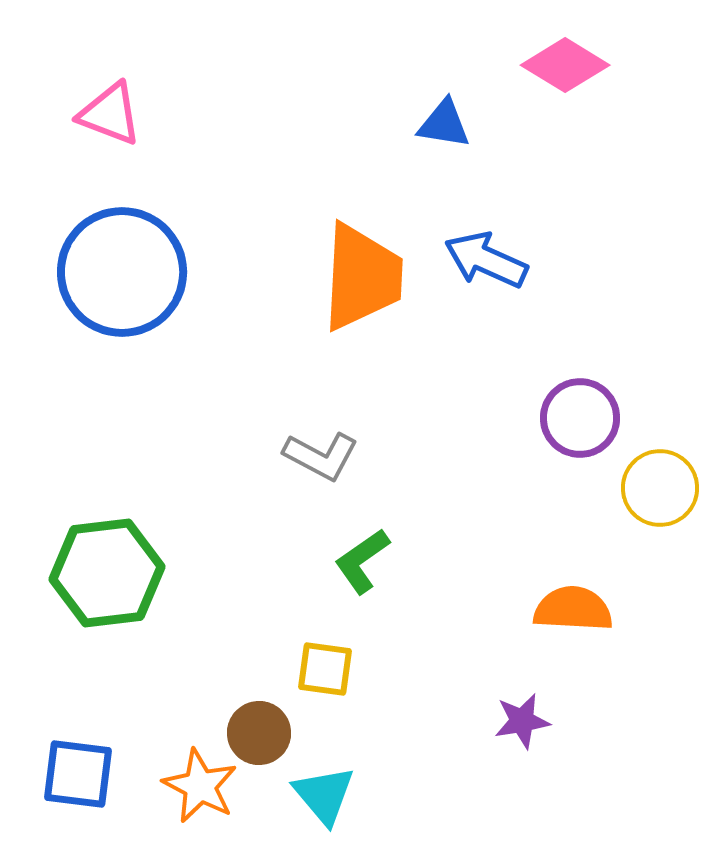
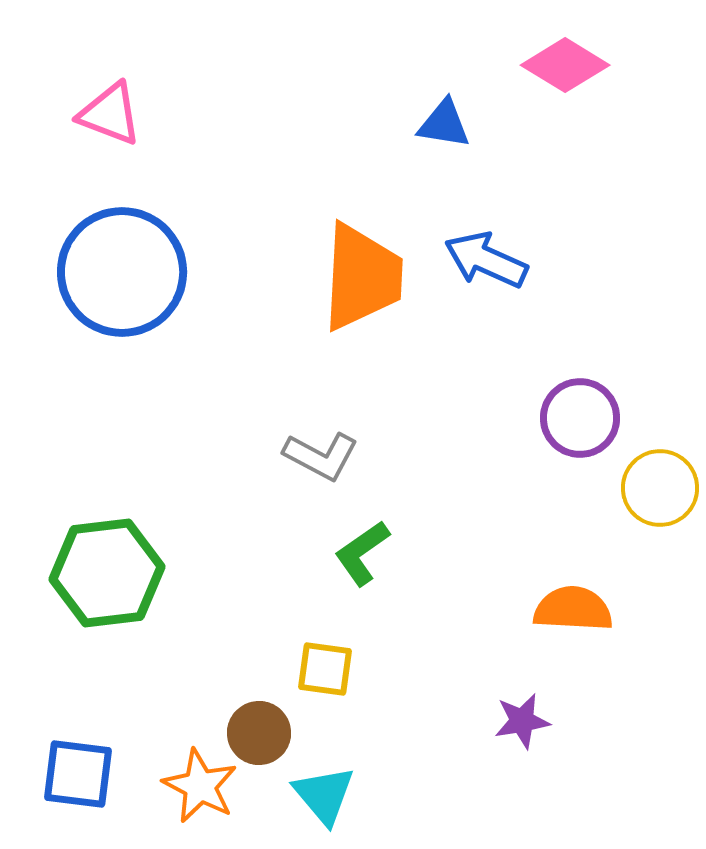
green L-shape: moved 8 px up
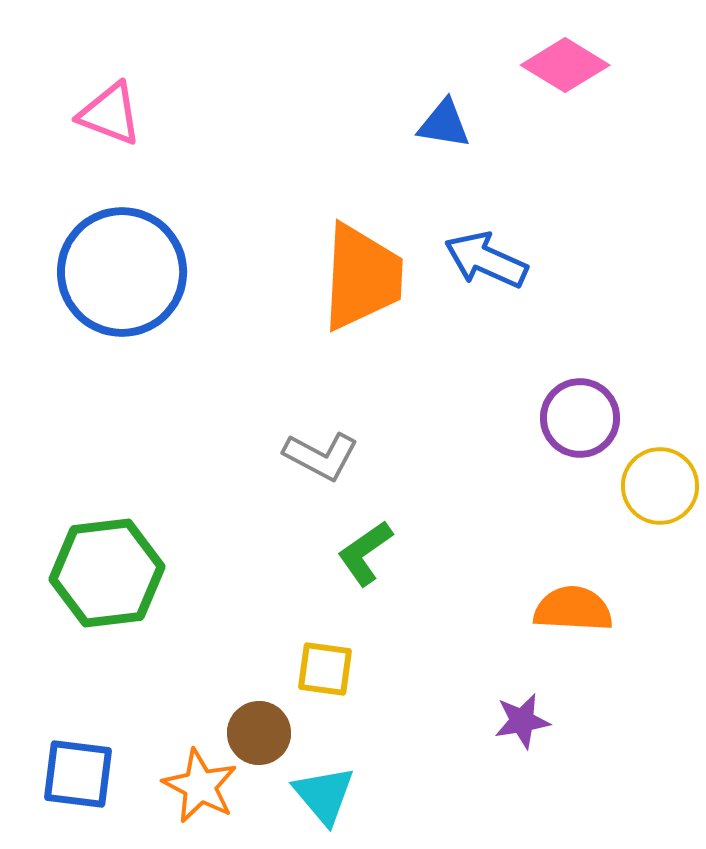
yellow circle: moved 2 px up
green L-shape: moved 3 px right
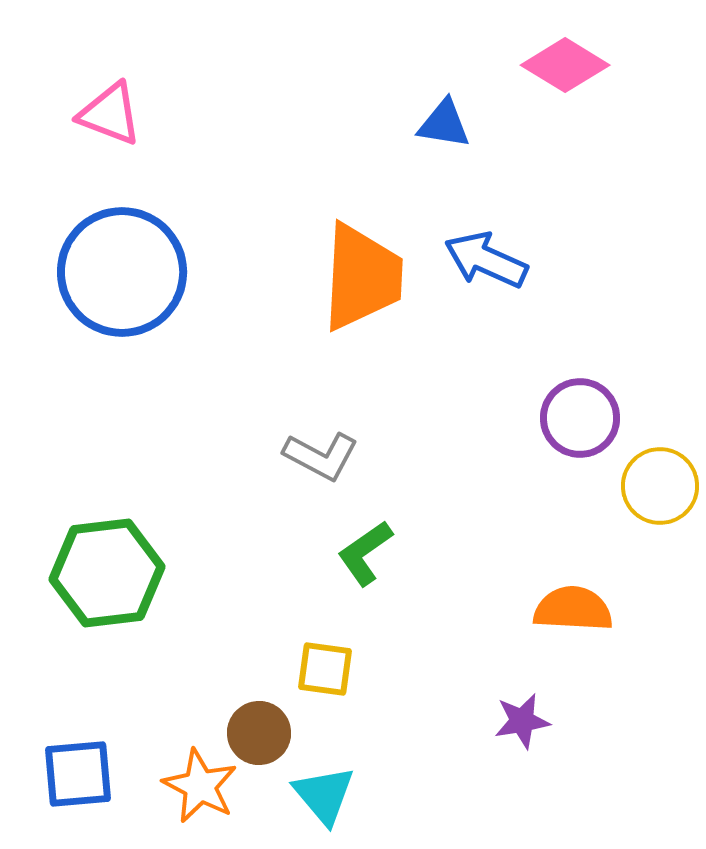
blue square: rotated 12 degrees counterclockwise
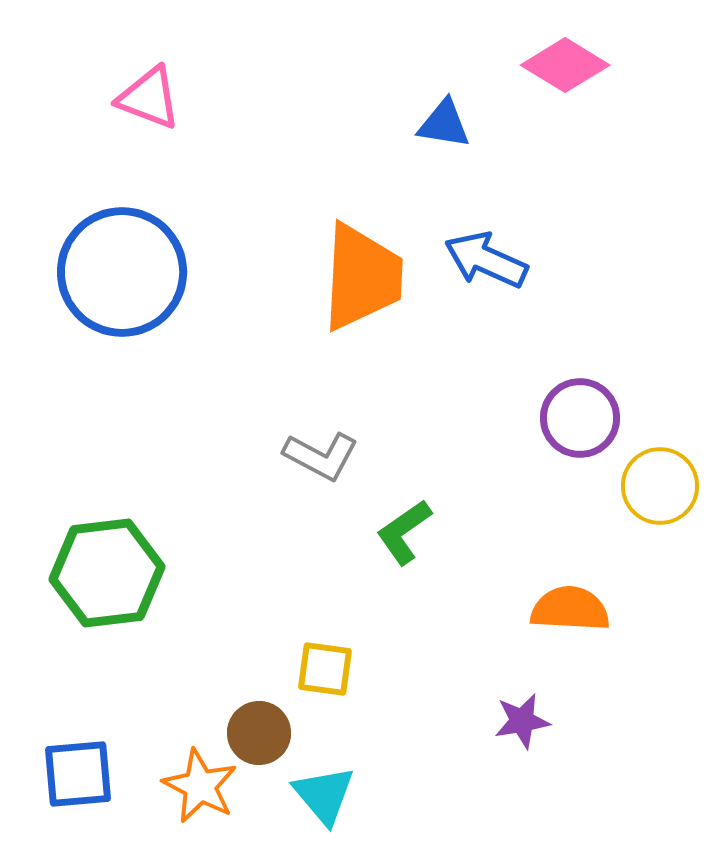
pink triangle: moved 39 px right, 16 px up
green L-shape: moved 39 px right, 21 px up
orange semicircle: moved 3 px left
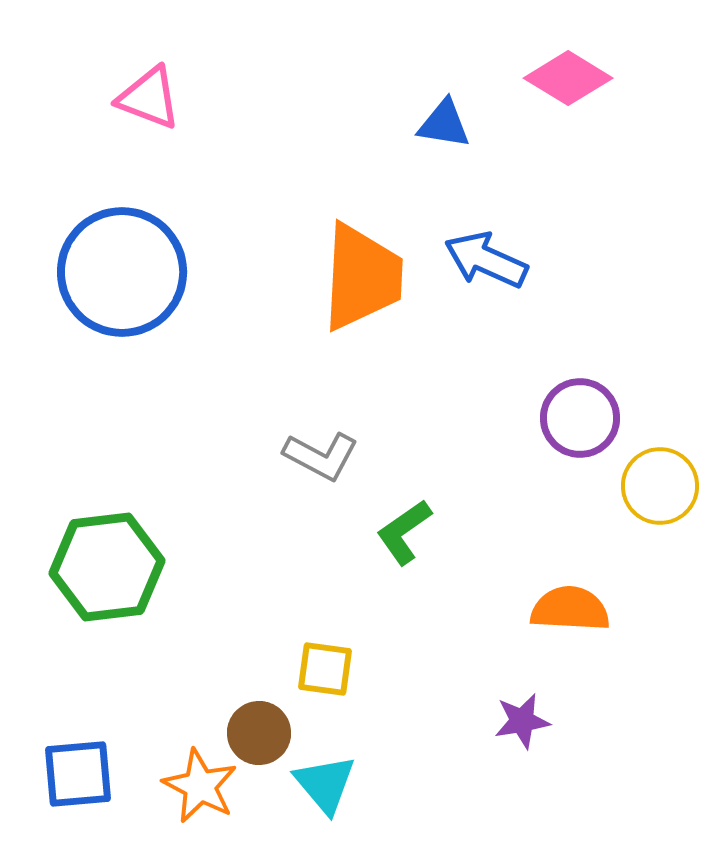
pink diamond: moved 3 px right, 13 px down
green hexagon: moved 6 px up
cyan triangle: moved 1 px right, 11 px up
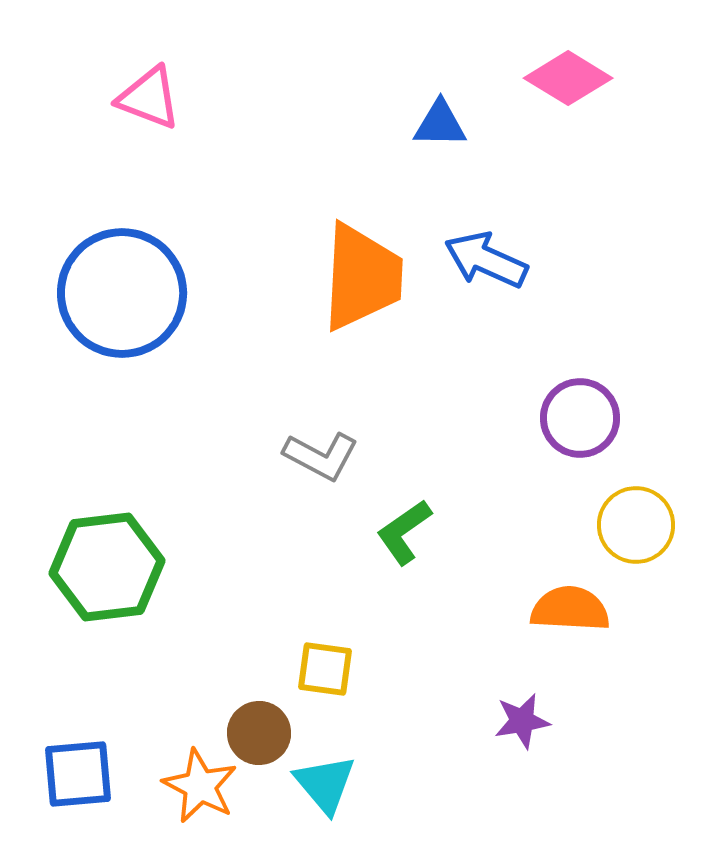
blue triangle: moved 4 px left; rotated 8 degrees counterclockwise
blue circle: moved 21 px down
yellow circle: moved 24 px left, 39 px down
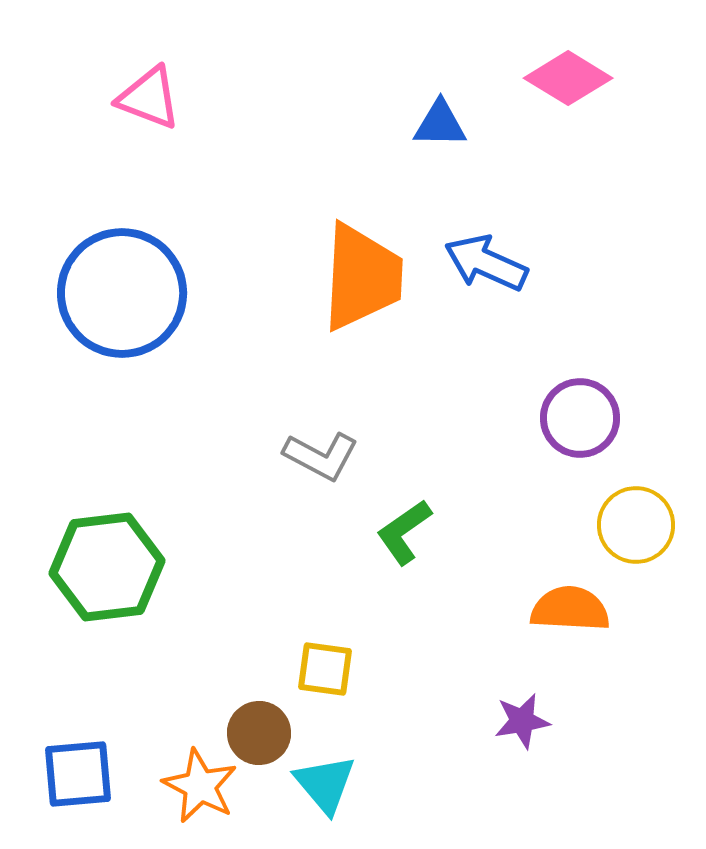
blue arrow: moved 3 px down
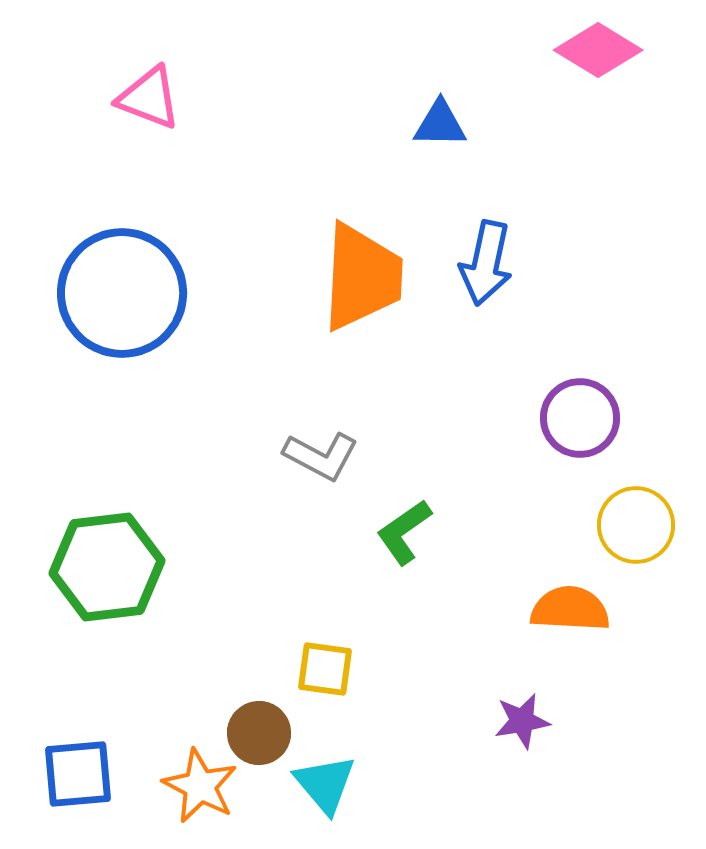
pink diamond: moved 30 px right, 28 px up
blue arrow: rotated 102 degrees counterclockwise
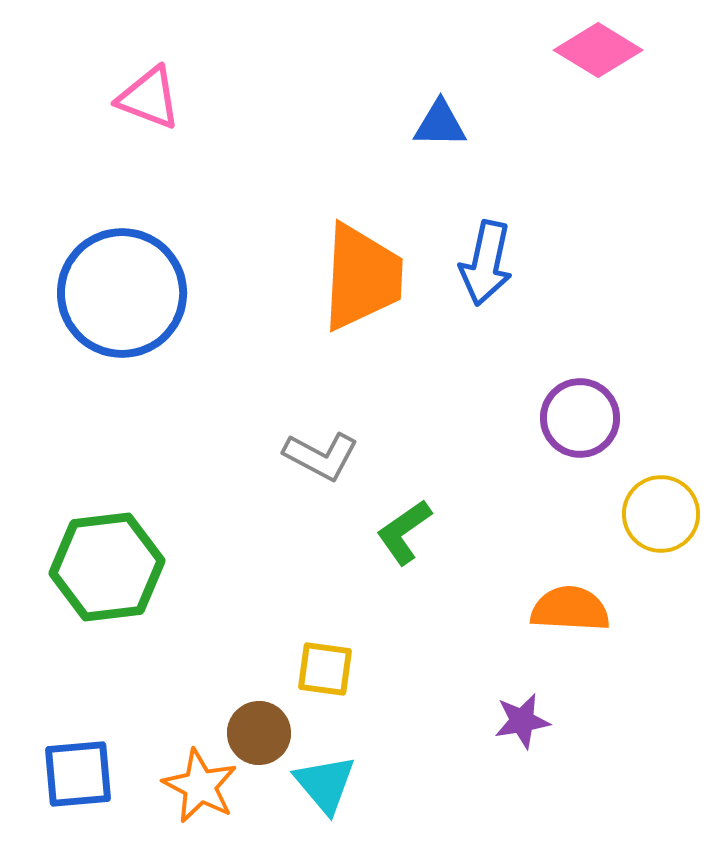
yellow circle: moved 25 px right, 11 px up
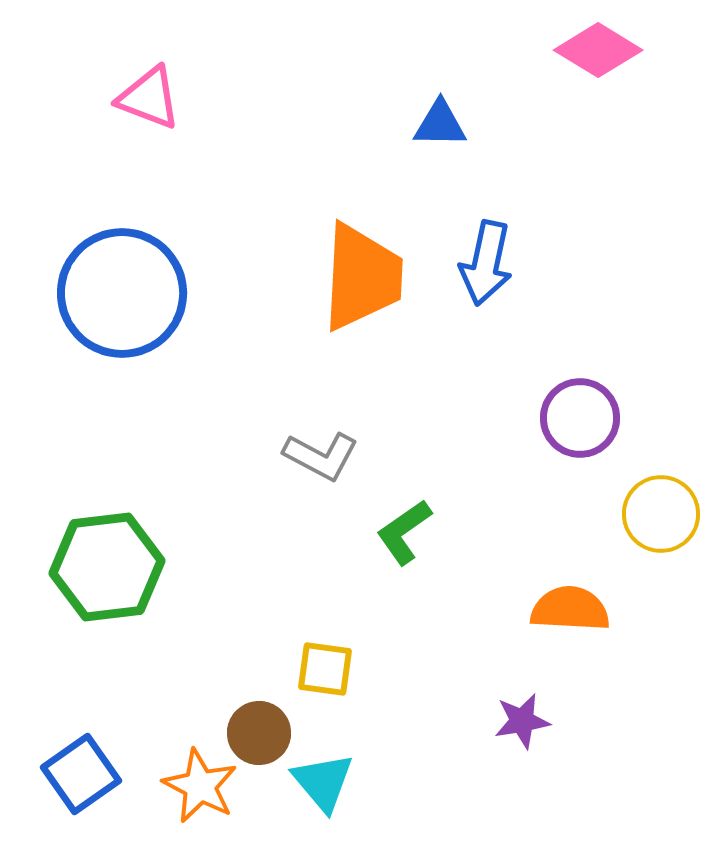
blue square: moved 3 px right; rotated 30 degrees counterclockwise
cyan triangle: moved 2 px left, 2 px up
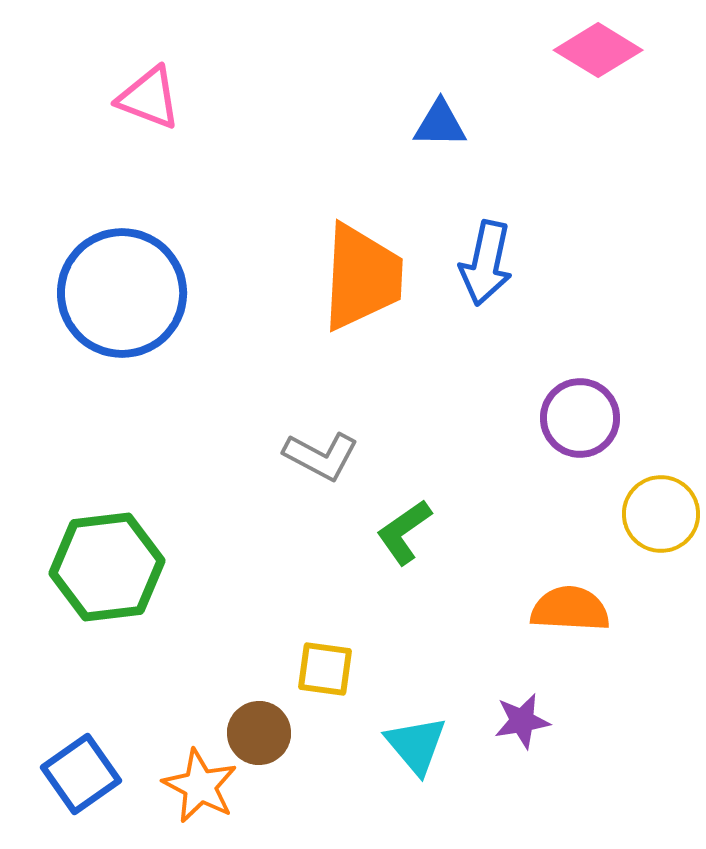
cyan triangle: moved 93 px right, 37 px up
